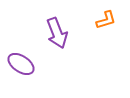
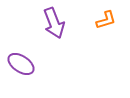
purple arrow: moved 3 px left, 10 px up
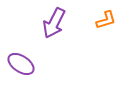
purple arrow: rotated 48 degrees clockwise
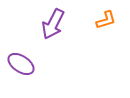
purple arrow: moved 1 px left, 1 px down
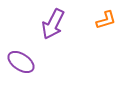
purple ellipse: moved 2 px up
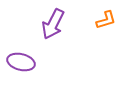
purple ellipse: rotated 20 degrees counterclockwise
